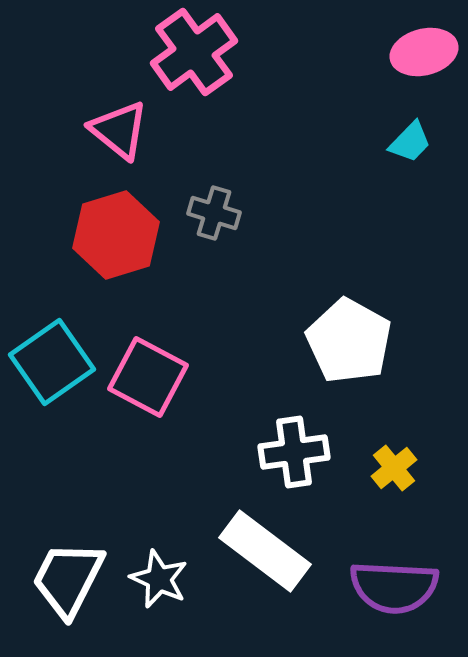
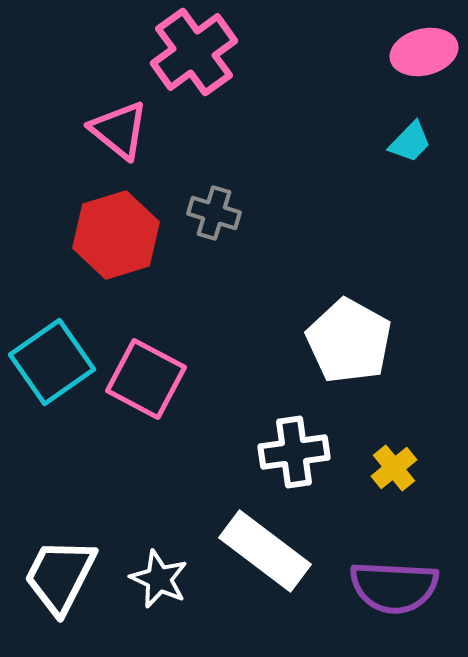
pink square: moved 2 px left, 2 px down
white trapezoid: moved 8 px left, 3 px up
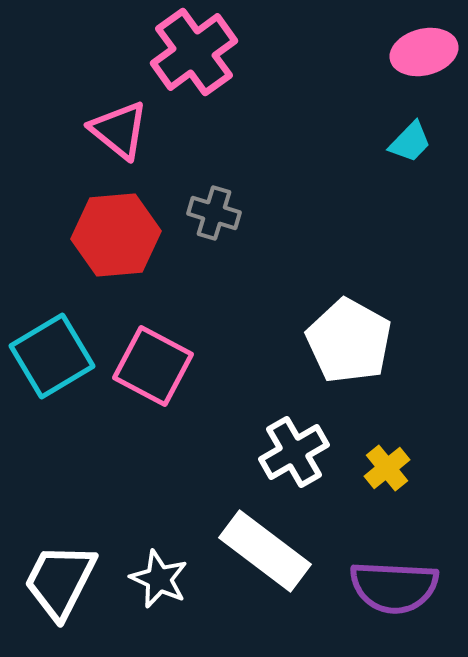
red hexagon: rotated 12 degrees clockwise
cyan square: moved 6 px up; rotated 4 degrees clockwise
pink square: moved 7 px right, 13 px up
white cross: rotated 22 degrees counterclockwise
yellow cross: moved 7 px left
white trapezoid: moved 5 px down
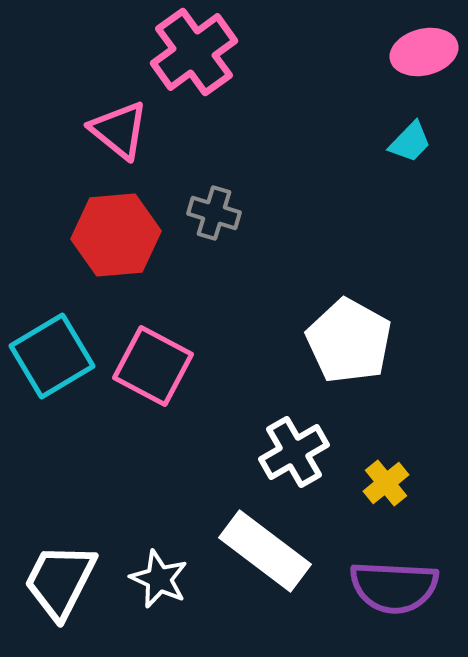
yellow cross: moved 1 px left, 15 px down
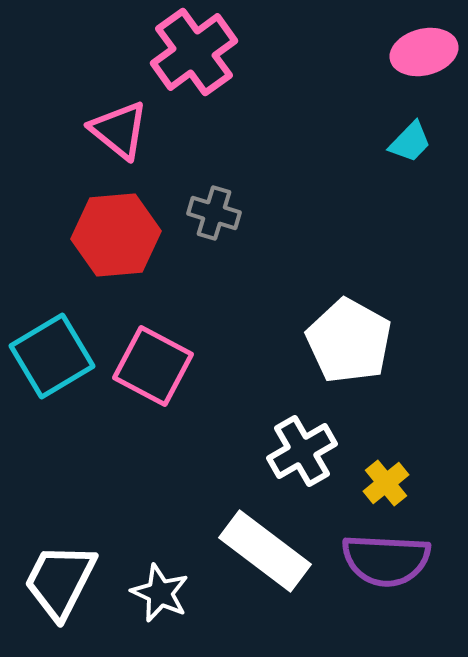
white cross: moved 8 px right, 1 px up
white star: moved 1 px right, 14 px down
purple semicircle: moved 8 px left, 27 px up
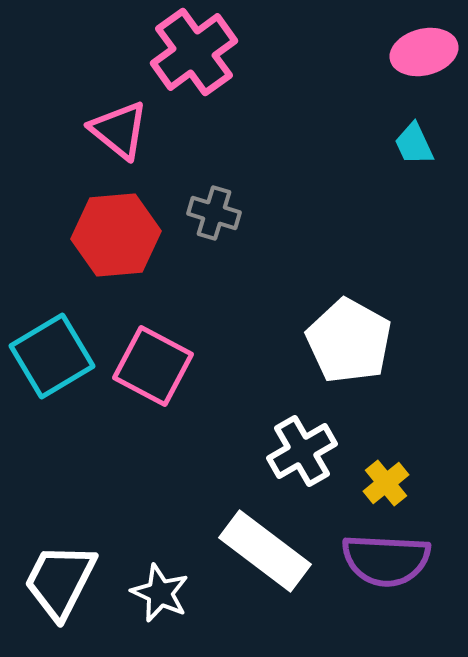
cyan trapezoid: moved 4 px right, 2 px down; rotated 111 degrees clockwise
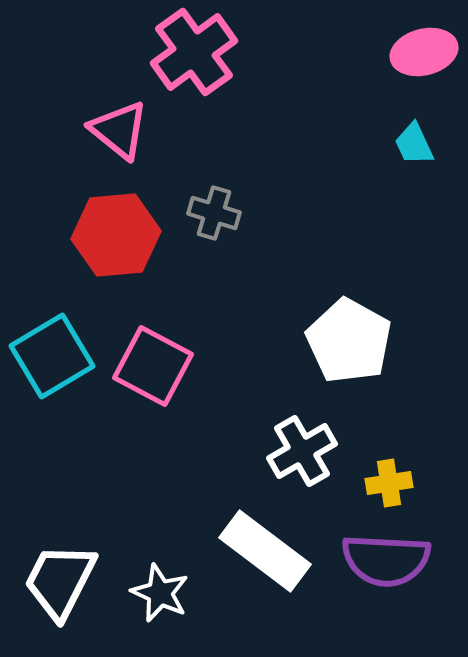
yellow cross: moved 3 px right; rotated 30 degrees clockwise
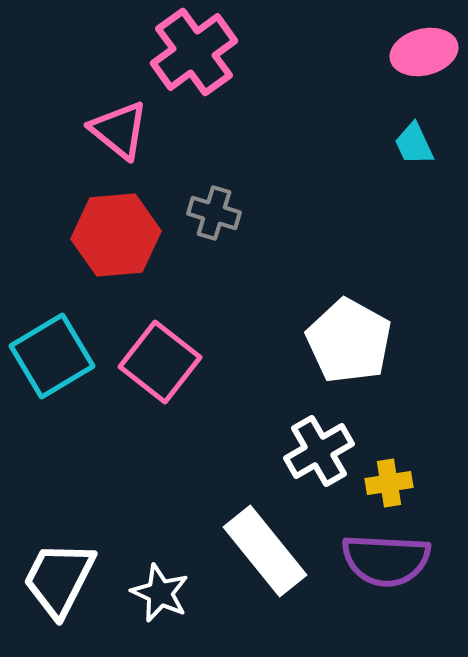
pink square: moved 7 px right, 4 px up; rotated 10 degrees clockwise
white cross: moved 17 px right
white rectangle: rotated 14 degrees clockwise
white trapezoid: moved 1 px left, 2 px up
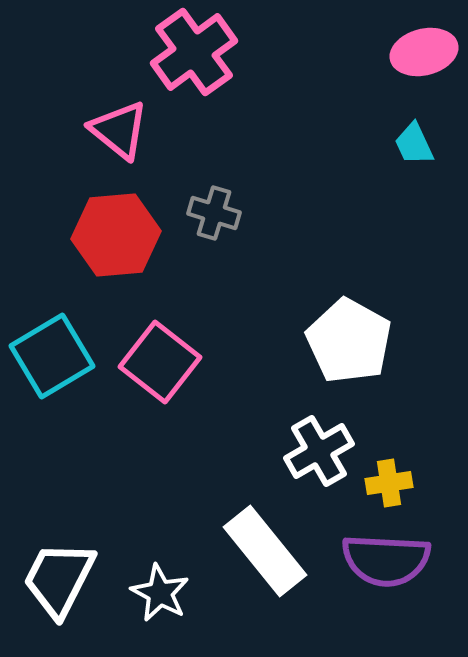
white star: rotated 4 degrees clockwise
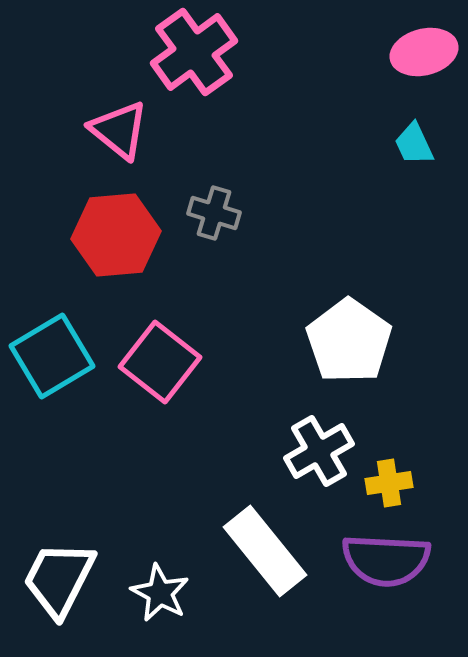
white pentagon: rotated 6 degrees clockwise
